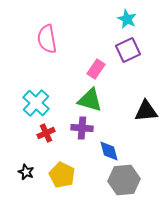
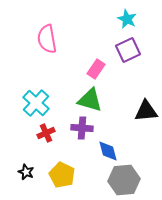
blue diamond: moved 1 px left
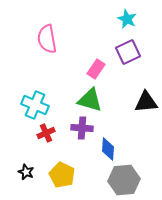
purple square: moved 2 px down
cyan cross: moved 1 px left, 2 px down; rotated 20 degrees counterclockwise
black triangle: moved 9 px up
blue diamond: moved 2 px up; rotated 20 degrees clockwise
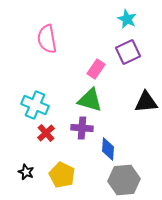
red cross: rotated 18 degrees counterclockwise
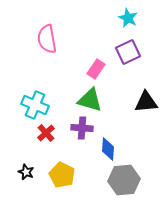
cyan star: moved 1 px right, 1 px up
